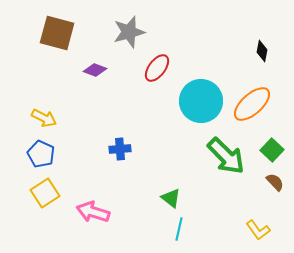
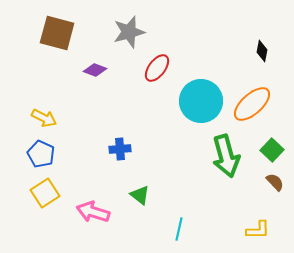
green arrow: rotated 30 degrees clockwise
green triangle: moved 31 px left, 3 px up
yellow L-shape: rotated 55 degrees counterclockwise
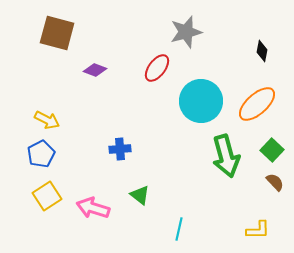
gray star: moved 57 px right
orange ellipse: moved 5 px right
yellow arrow: moved 3 px right, 2 px down
blue pentagon: rotated 20 degrees clockwise
yellow square: moved 2 px right, 3 px down
pink arrow: moved 4 px up
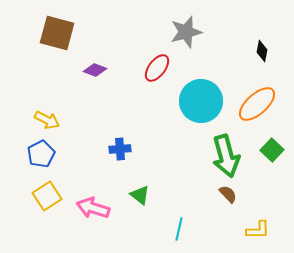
brown semicircle: moved 47 px left, 12 px down
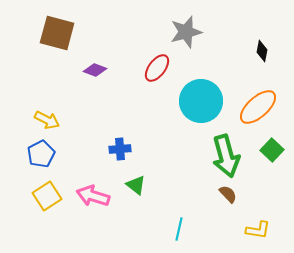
orange ellipse: moved 1 px right, 3 px down
green triangle: moved 4 px left, 10 px up
pink arrow: moved 12 px up
yellow L-shape: rotated 10 degrees clockwise
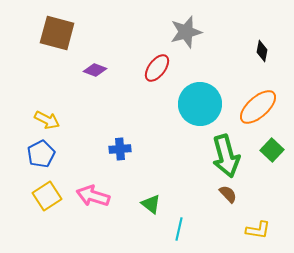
cyan circle: moved 1 px left, 3 px down
green triangle: moved 15 px right, 19 px down
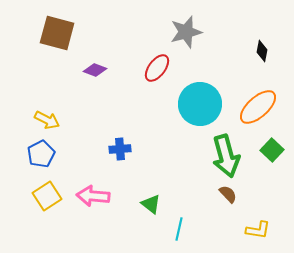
pink arrow: rotated 12 degrees counterclockwise
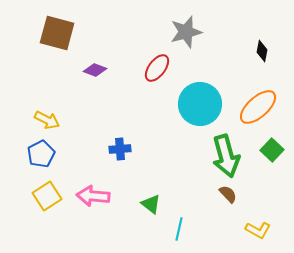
yellow L-shape: rotated 20 degrees clockwise
